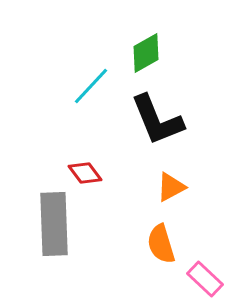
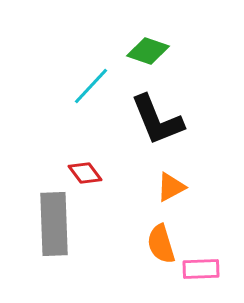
green diamond: moved 2 px right, 2 px up; rotated 48 degrees clockwise
pink rectangle: moved 4 px left, 10 px up; rotated 45 degrees counterclockwise
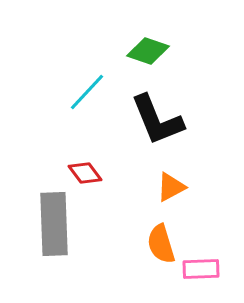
cyan line: moved 4 px left, 6 px down
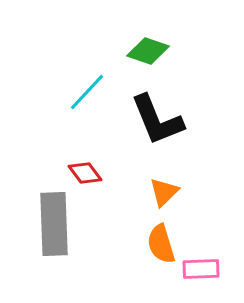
orange triangle: moved 7 px left, 5 px down; rotated 16 degrees counterclockwise
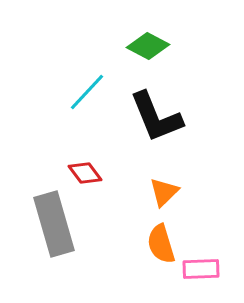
green diamond: moved 5 px up; rotated 9 degrees clockwise
black L-shape: moved 1 px left, 3 px up
gray rectangle: rotated 14 degrees counterclockwise
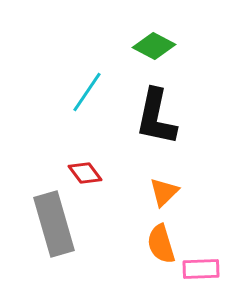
green diamond: moved 6 px right
cyan line: rotated 9 degrees counterclockwise
black L-shape: rotated 34 degrees clockwise
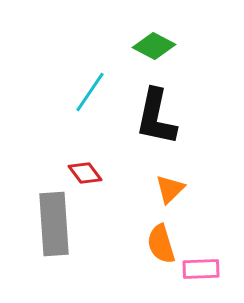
cyan line: moved 3 px right
orange triangle: moved 6 px right, 3 px up
gray rectangle: rotated 12 degrees clockwise
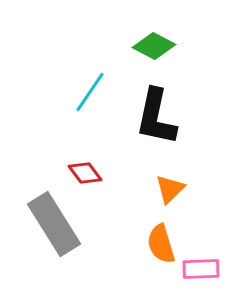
gray rectangle: rotated 28 degrees counterclockwise
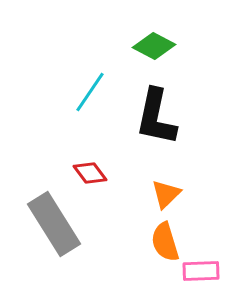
red diamond: moved 5 px right
orange triangle: moved 4 px left, 5 px down
orange semicircle: moved 4 px right, 2 px up
pink rectangle: moved 2 px down
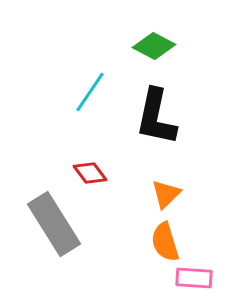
pink rectangle: moved 7 px left, 7 px down; rotated 6 degrees clockwise
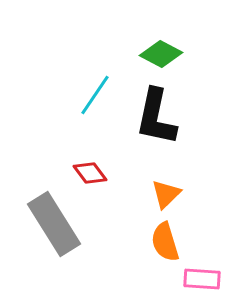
green diamond: moved 7 px right, 8 px down
cyan line: moved 5 px right, 3 px down
pink rectangle: moved 8 px right, 1 px down
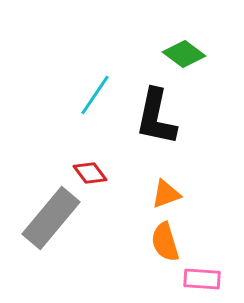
green diamond: moved 23 px right; rotated 9 degrees clockwise
orange triangle: rotated 24 degrees clockwise
gray rectangle: moved 3 px left, 6 px up; rotated 72 degrees clockwise
